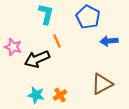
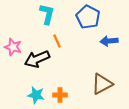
cyan L-shape: moved 1 px right
orange cross: rotated 32 degrees clockwise
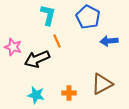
cyan L-shape: moved 1 px right, 1 px down
orange cross: moved 9 px right, 2 px up
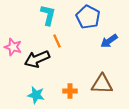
blue arrow: rotated 30 degrees counterclockwise
brown triangle: rotated 30 degrees clockwise
orange cross: moved 1 px right, 2 px up
